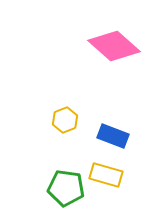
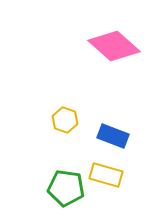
yellow hexagon: rotated 20 degrees counterclockwise
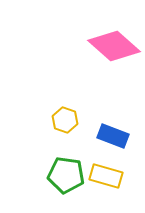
yellow rectangle: moved 1 px down
green pentagon: moved 13 px up
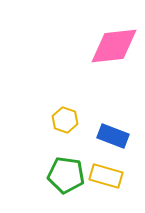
pink diamond: rotated 48 degrees counterclockwise
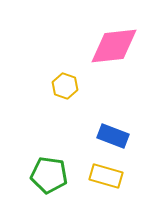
yellow hexagon: moved 34 px up
green pentagon: moved 17 px left
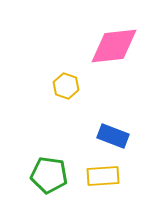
yellow hexagon: moved 1 px right
yellow rectangle: moved 3 px left; rotated 20 degrees counterclockwise
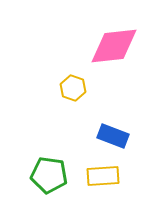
yellow hexagon: moved 7 px right, 2 px down
